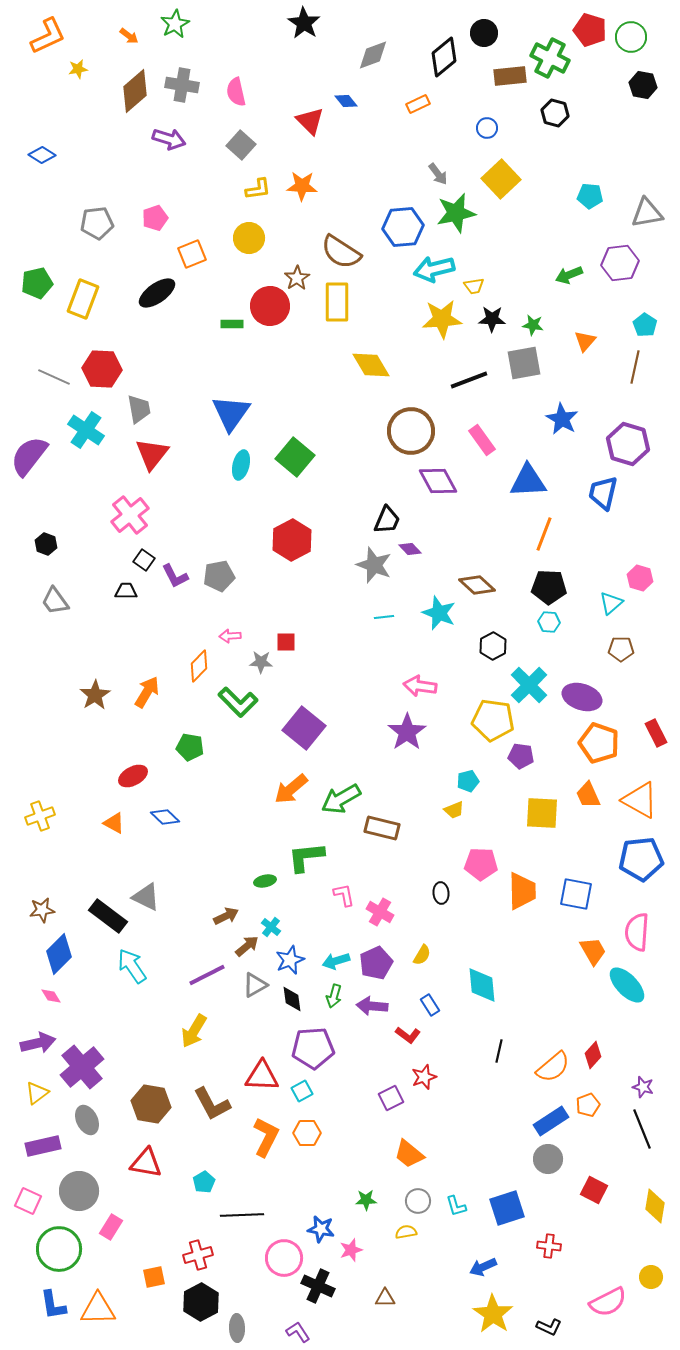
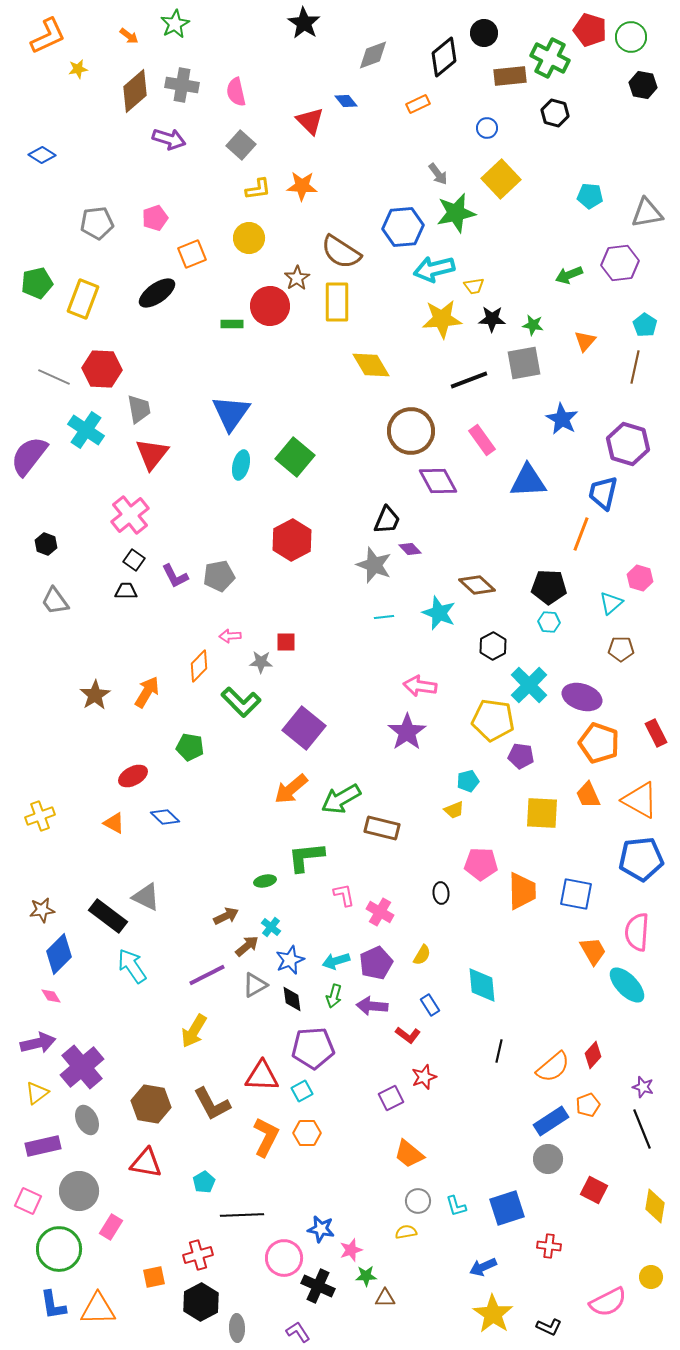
orange line at (544, 534): moved 37 px right
black square at (144, 560): moved 10 px left
green L-shape at (238, 702): moved 3 px right
green star at (366, 1200): moved 76 px down
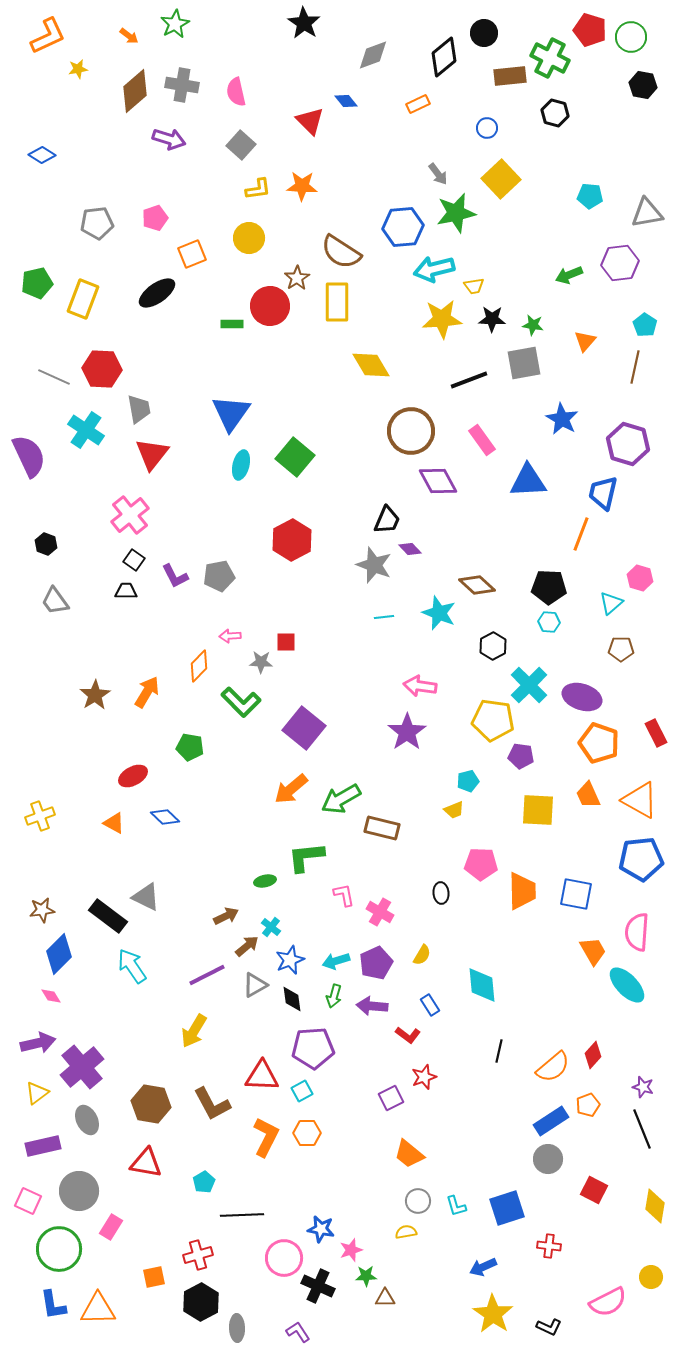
purple semicircle at (29, 456): rotated 117 degrees clockwise
yellow square at (542, 813): moved 4 px left, 3 px up
